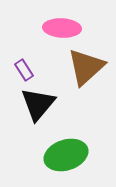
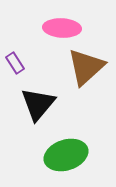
purple rectangle: moved 9 px left, 7 px up
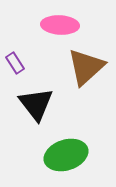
pink ellipse: moved 2 px left, 3 px up
black triangle: moved 2 px left; rotated 18 degrees counterclockwise
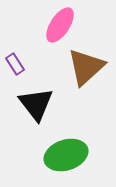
pink ellipse: rotated 60 degrees counterclockwise
purple rectangle: moved 1 px down
